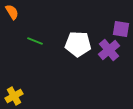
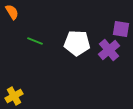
white pentagon: moved 1 px left, 1 px up
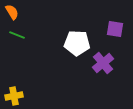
purple square: moved 6 px left
green line: moved 18 px left, 6 px up
purple cross: moved 6 px left, 13 px down
yellow cross: rotated 18 degrees clockwise
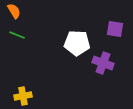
orange semicircle: moved 2 px right, 1 px up
purple cross: rotated 30 degrees counterclockwise
yellow cross: moved 9 px right
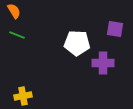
purple cross: rotated 20 degrees counterclockwise
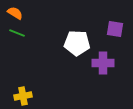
orange semicircle: moved 1 px right, 2 px down; rotated 28 degrees counterclockwise
green line: moved 2 px up
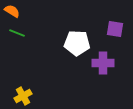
orange semicircle: moved 3 px left, 2 px up
yellow cross: rotated 18 degrees counterclockwise
